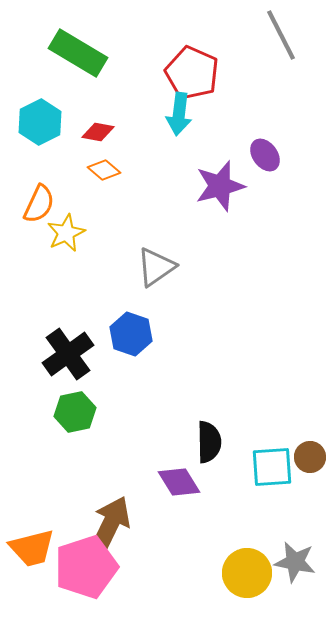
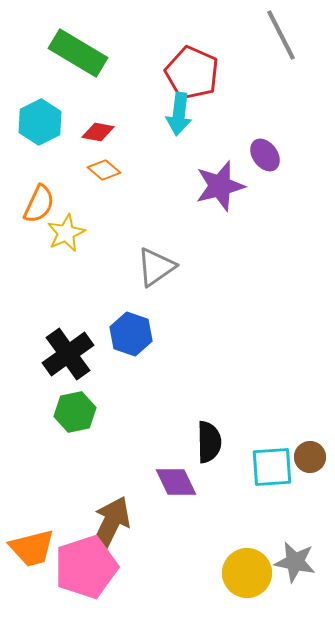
purple diamond: moved 3 px left; rotated 6 degrees clockwise
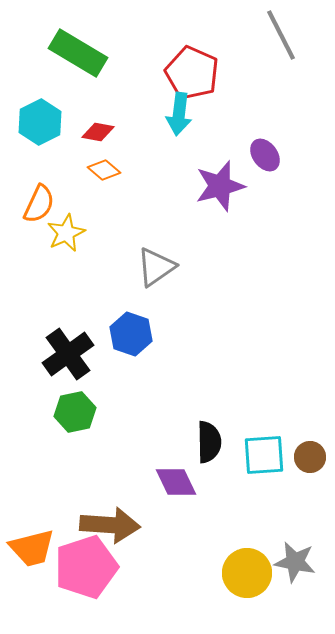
cyan square: moved 8 px left, 12 px up
brown arrow: rotated 68 degrees clockwise
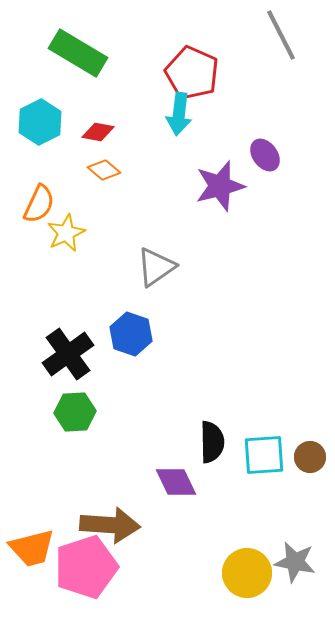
green hexagon: rotated 9 degrees clockwise
black semicircle: moved 3 px right
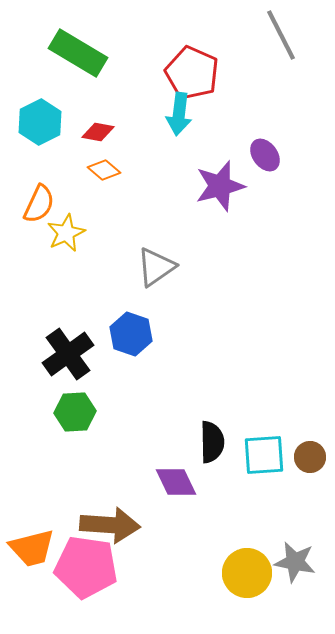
pink pentagon: rotated 26 degrees clockwise
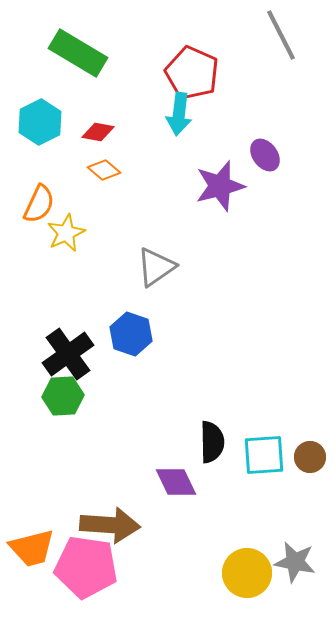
green hexagon: moved 12 px left, 16 px up
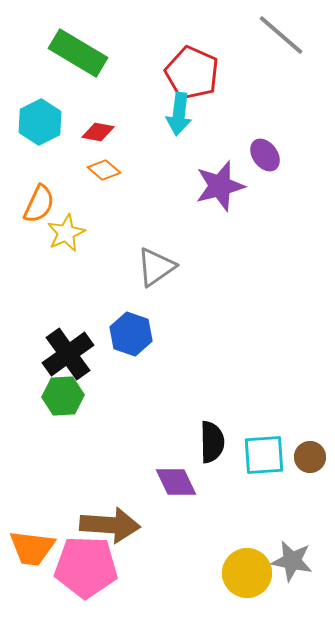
gray line: rotated 22 degrees counterclockwise
orange trapezoid: rotated 21 degrees clockwise
gray star: moved 3 px left, 1 px up
pink pentagon: rotated 6 degrees counterclockwise
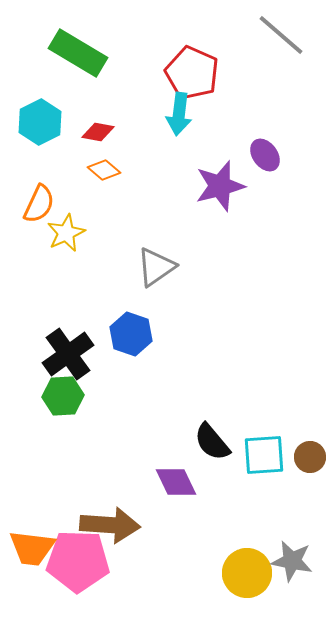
black semicircle: rotated 141 degrees clockwise
pink pentagon: moved 8 px left, 6 px up
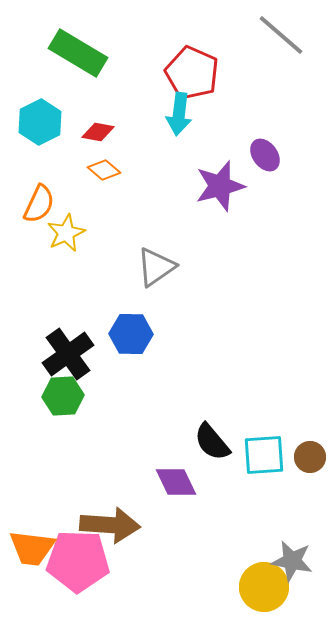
blue hexagon: rotated 18 degrees counterclockwise
yellow circle: moved 17 px right, 14 px down
